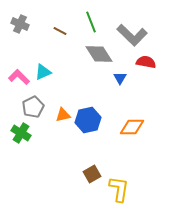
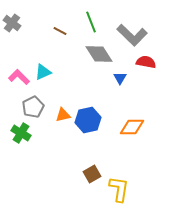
gray cross: moved 8 px left, 1 px up; rotated 12 degrees clockwise
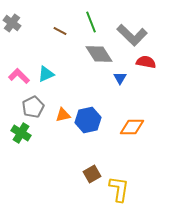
cyan triangle: moved 3 px right, 2 px down
pink L-shape: moved 1 px up
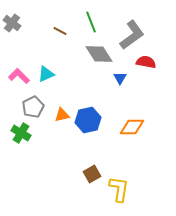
gray L-shape: rotated 80 degrees counterclockwise
orange triangle: moved 1 px left
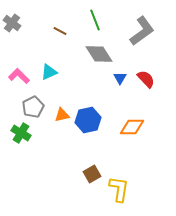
green line: moved 4 px right, 2 px up
gray L-shape: moved 10 px right, 4 px up
red semicircle: moved 17 px down; rotated 36 degrees clockwise
cyan triangle: moved 3 px right, 2 px up
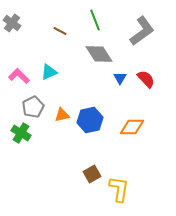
blue hexagon: moved 2 px right
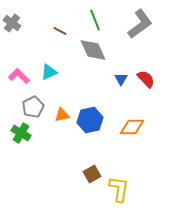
gray L-shape: moved 2 px left, 7 px up
gray diamond: moved 6 px left, 4 px up; rotated 8 degrees clockwise
blue triangle: moved 1 px right, 1 px down
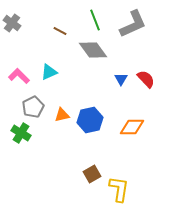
gray L-shape: moved 7 px left; rotated 12 degrees clockwise
gray diamond: rotated 12 degrees counterclockwise
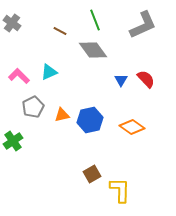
gray L-shape: moved 10 px right, 1 px down
blue triangle: moved 1 px down
orange diamond: rotated 35 degrees clockwise
green cross: moved 8 px left, 8 px down; rotated 24 degrees clockwise
yellow L-shape: moved 1 px right, 1 px down; rotated 8 degrees counterclockwise
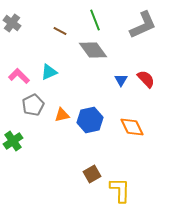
gray pentagon: moved 2 px up
orange diamond: rotated 30 degrees clockwise
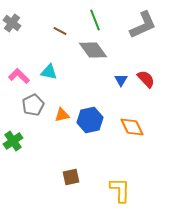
cyan triangle: rotated 36 degrees clockwise
brown square: moved 21 px left, 3 px down; rotated 18 degrees clockwise
